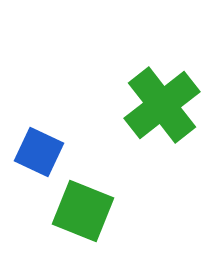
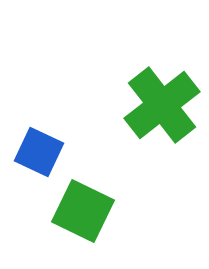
green square: rotated 4 degrees clockwise
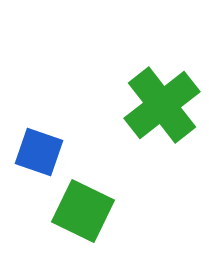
blue square: rotated 6 degrees counterclockwise
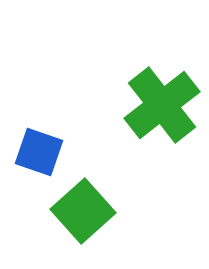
green square: rotated 22 degrees clockwise
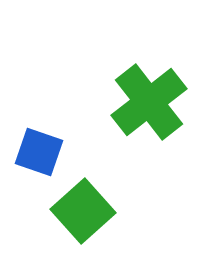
green cross: moved 13 px left, 3 px up
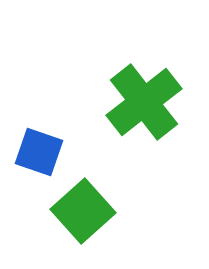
green cross: moved 5 px left
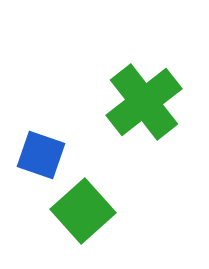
blue square: moved 2 px right, 3 px down
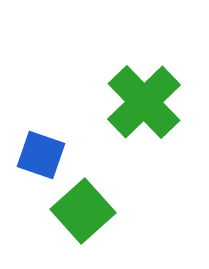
green cross: rotated 6 degrees counterclockwise
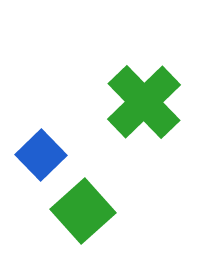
blue square: rotated 27 degrees clockwise
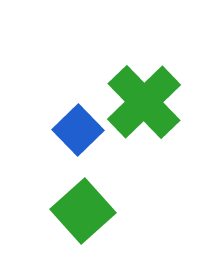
blue square: moved 37 px right, 25 px up
